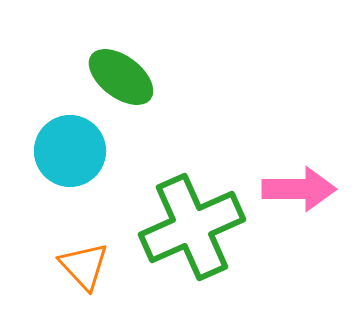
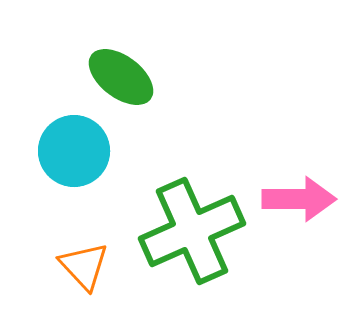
cyan circle: moved 4 px right
pink arrow: moved 10 px down
green cross: moved 4 px down
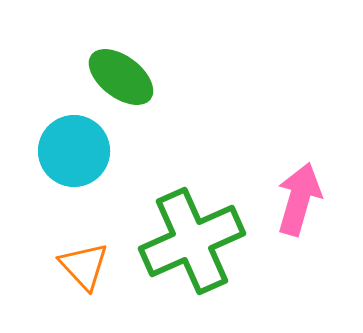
pink arrow: rotated 74 degrees counterclockwise
green cross: moved 10 px down
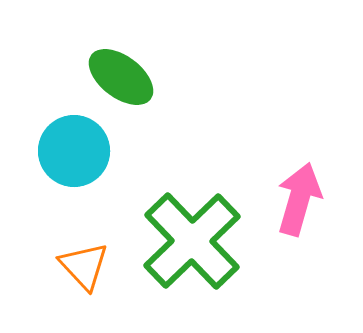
green cross: rotated 20 degrees counterclockwise
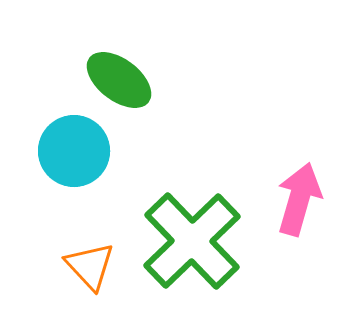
green ellipse: moved 2 px left, 3 px down
orange triangle: moved 6 px right
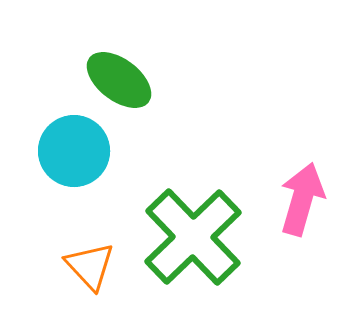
pink arrow: moved 3 px right
green cross: moved 1 px right, 4 px up
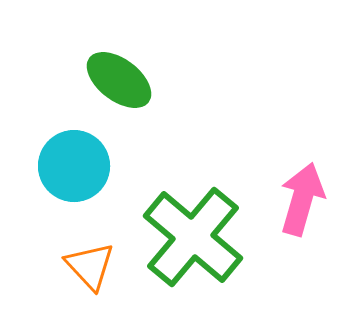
cyan circle: moved 15 px down
green cross: rotated 6 degrees counterclockwise
